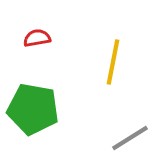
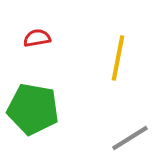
yellow line: moved 5 px right, 4 px up
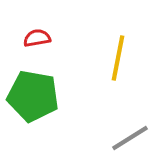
green pentagon: moved 13 px up
